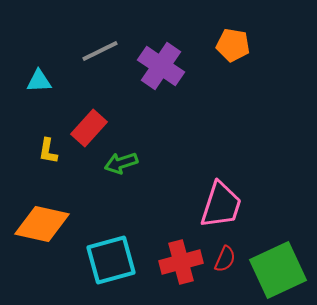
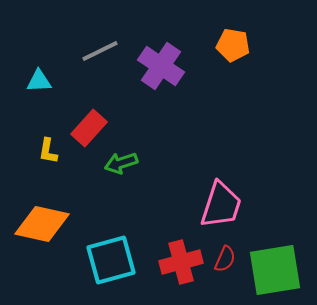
green square: moved 3 px left; rotated 16 degrees clockwise
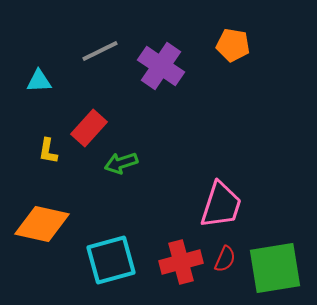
green square: moved 2 px up
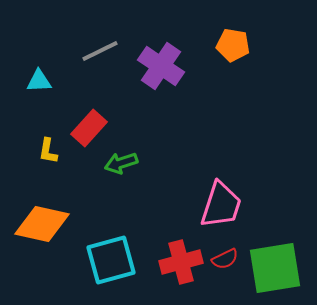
red semicircle: rotated 40 degrees clockwise
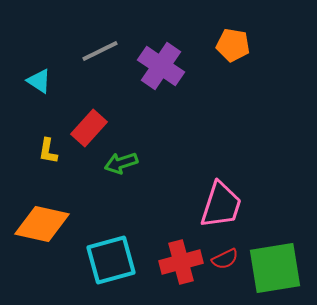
cyan triangle: rotated 36 degrees clockwise
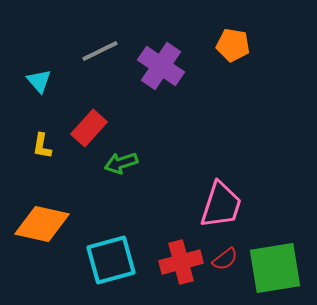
cyan triangle: rotated 16 degrees clockwise
yellow L-shape: moved 6 px left, 5 px up
red semicircle: rotated 12 degrees counterclockwise
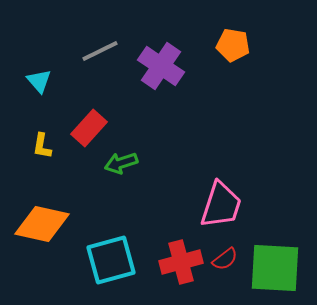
green square: rotated 12 degrees clockwise
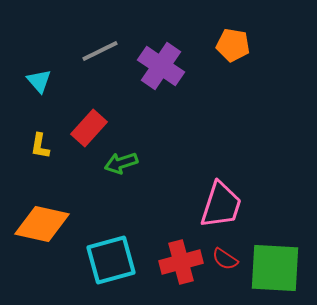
yellow L-shape: moved 2 px left
red semicircle: rotated 72 degrees clockwise
